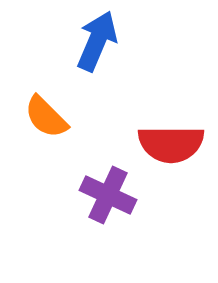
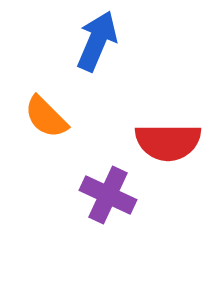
red semicircle: moved 3 px left, 2 px up
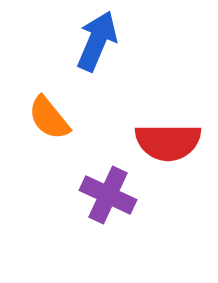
orange semicircle: moved 3 px right, 1 px down; rotated 6 degrees clockwise
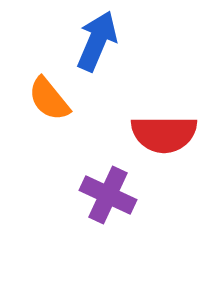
orange semicircle: moved 19 px up
red semicircle: moved 4 px left, 8 px up
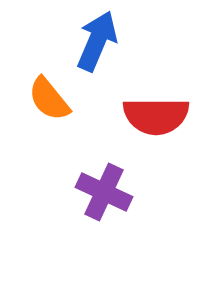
red semicircle: moved 8 px left, 18 px up
purple cross: moved 4 px left, 3 px up
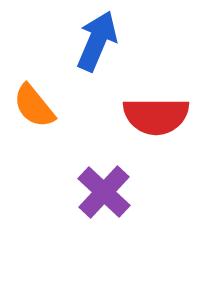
orange semicircle: moved 15 px left, 7 px down
purple cross: rotated 18 degrees clockwise
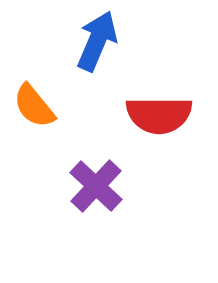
red semicircle: moved 3 px right, 1 px up
purple cross: moved 8 px left, 6 px up
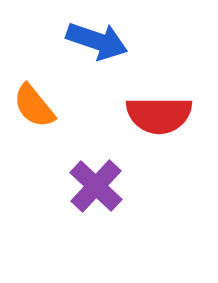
blue arrow: rotated 86 degrees clockwise
